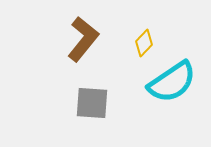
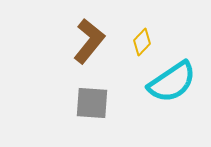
brown L-shape: moved 6 px right, 2 px down
yellow diamond: moved 2 px left, 1 px up
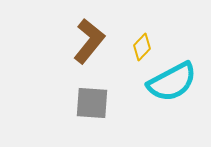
yellow diamond: moved 5 px down
cyan semicircle: rotated 6 degrees clockwise
